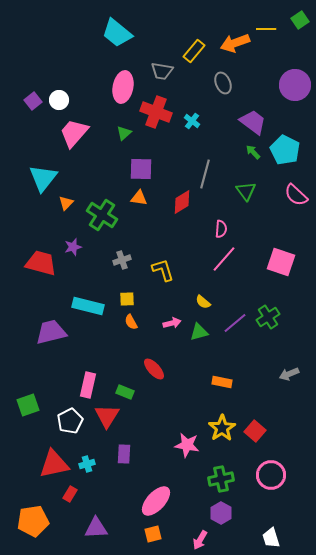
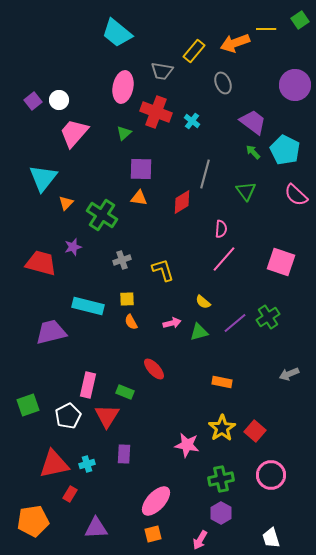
white pentagon at (70, 421): moved 2 px left, 5 px up
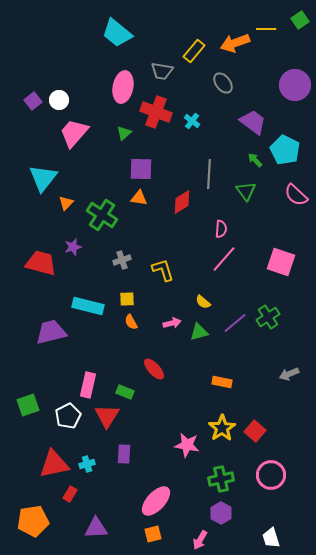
gray ellipse at (223, 83): rotated 15 degrees counterclockwise
green arrow at (253, 152): moved 2 px right, 8 px down
gray line at (205, 174): moved 4 px right; rotated 12 degrees counterclockwise
